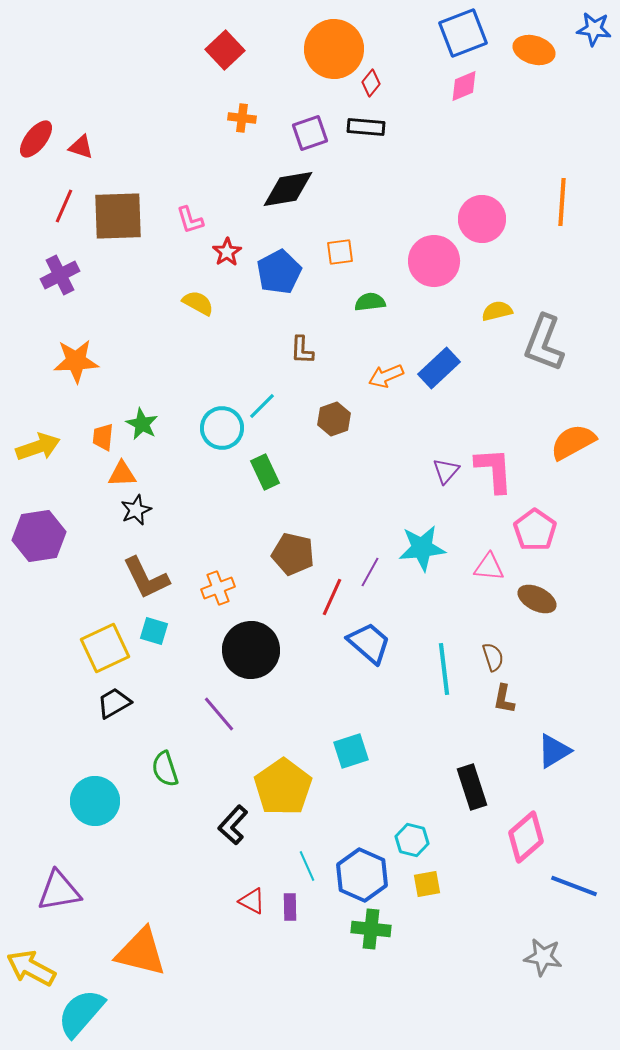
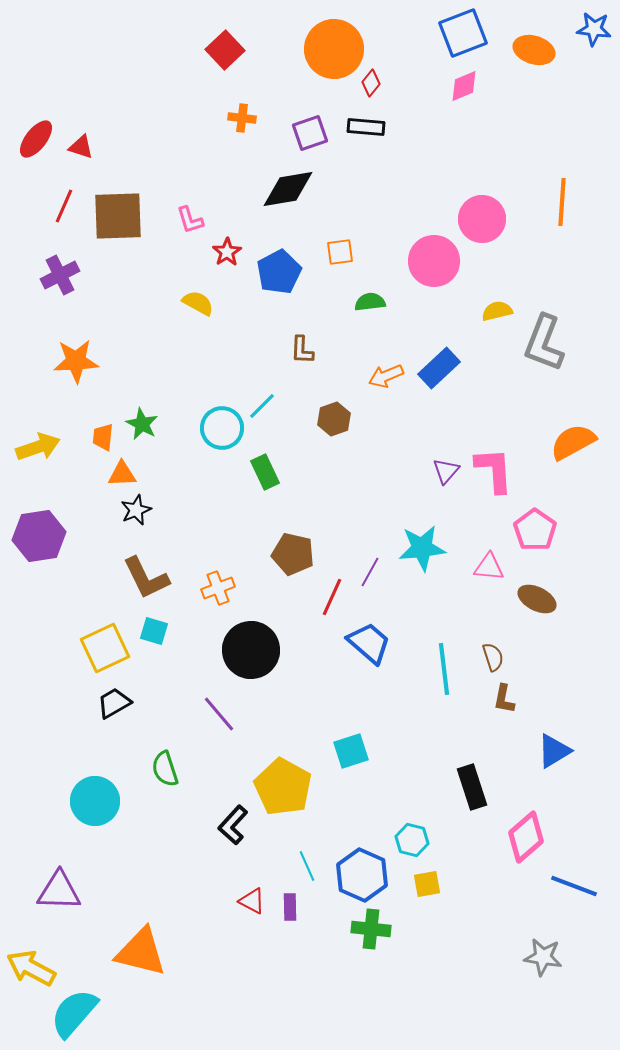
yellow pentagon at (283, 787): rotated 8 degrees counterclockwise
purple triangle at (59, 891): rotated 12 degrees clockwise
cyan semicircle at (81, 1013): moved 7 px left
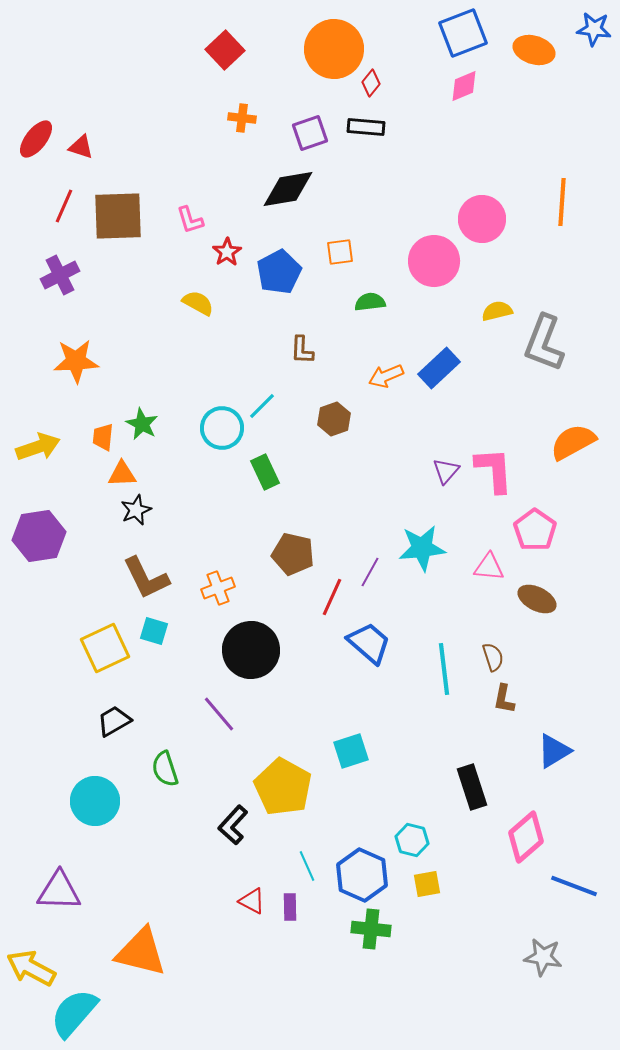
black trapezoid at (114, 703): moved 18 px down
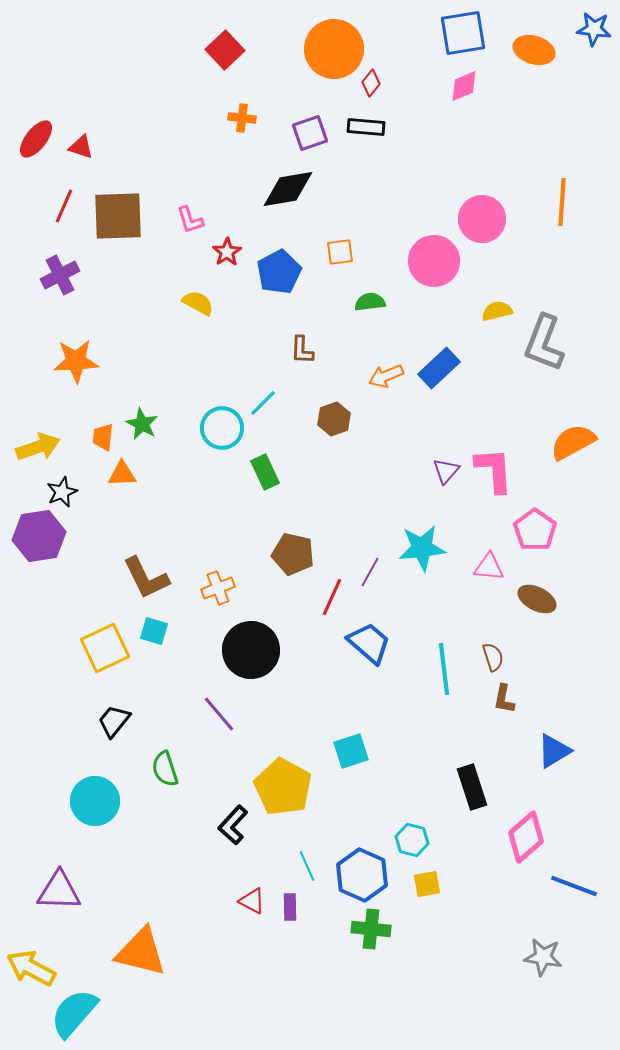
blue square at (463, 33): rotated 12 degrees clockwise
cyan line at (262, 406): moved 1 px right, 3 px up
black star at (136, 510): moved 74 px left, 18 px up
black trapezoid at (114, 721): rotated 21 degrees counterclockwise
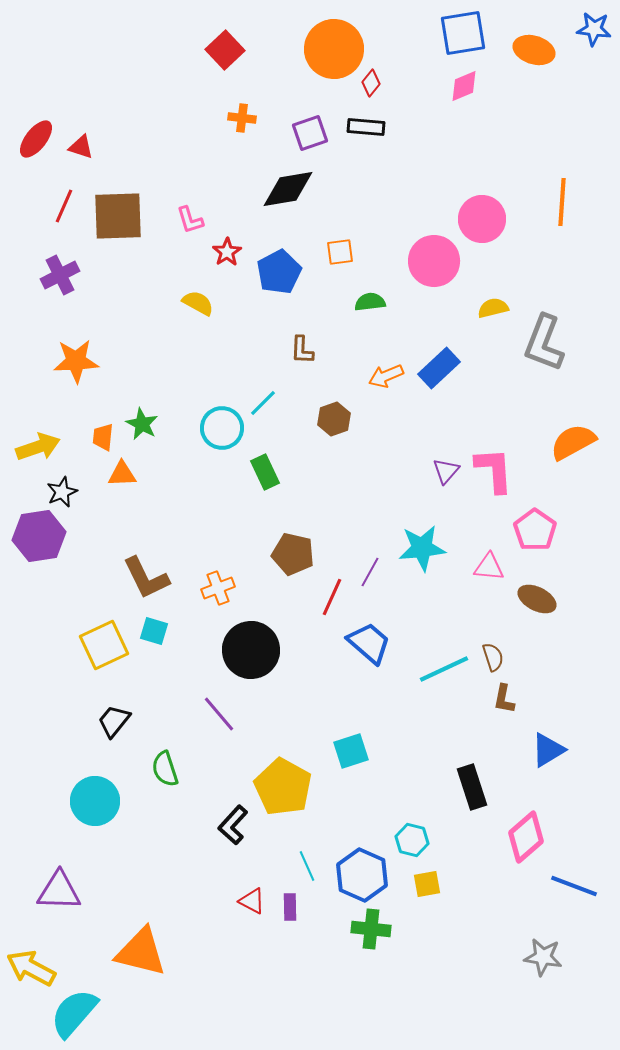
yellow semicircle at (497, 311): moved 4 px left, 3 px up
yellow square at (105, 648): moved 1 px left, 3 px up
cyan line at (444, 669): rotated 72 degrees clockwise
blue triangle at (554, 751): moved 6 px left, 1 px up
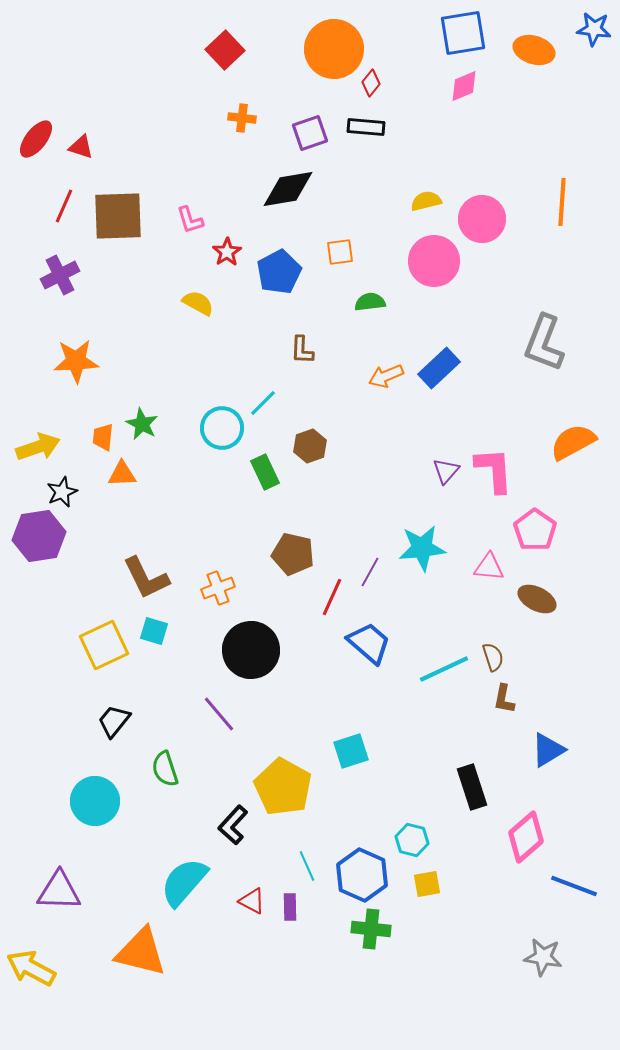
yellow semicircle at (493, 308): moved 67 px left, 107 px up
brown hexagon at (334, 419): moved 24 px left, 27 px down
cyan semicircle at (74, 1013): moved 110 px right, 131 px up
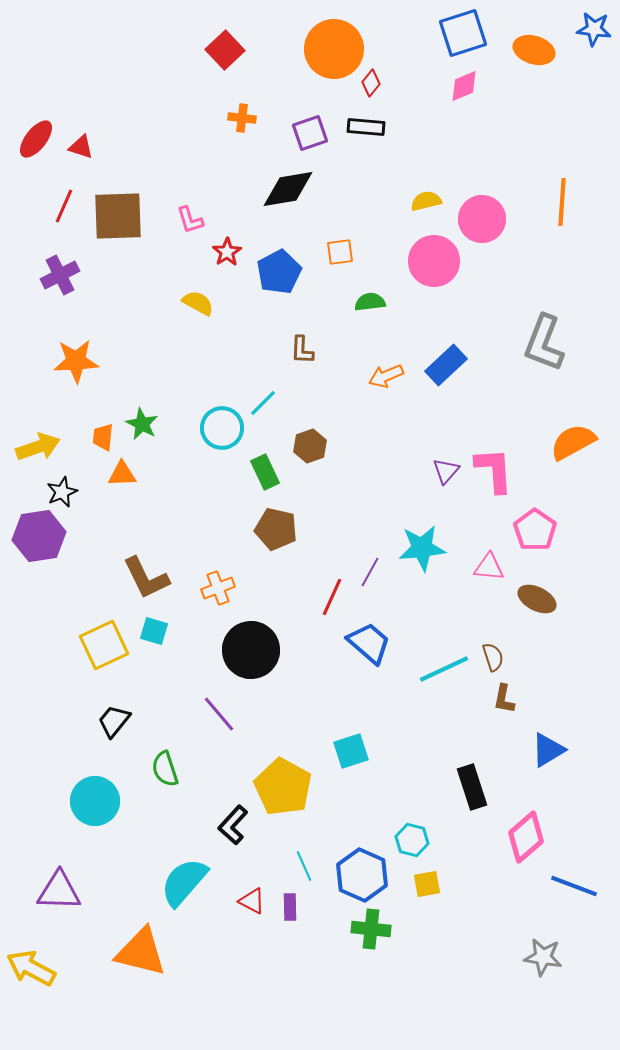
blue square at (463, 33): rotated 9 degrees counterclockwise
blue rectangle at (439, 368): moved 7 px right, 3 px up
brown pentagon at (293, 554): moved 17 px left, 25 px up
cyan line at (307, 866): moved 3 px left
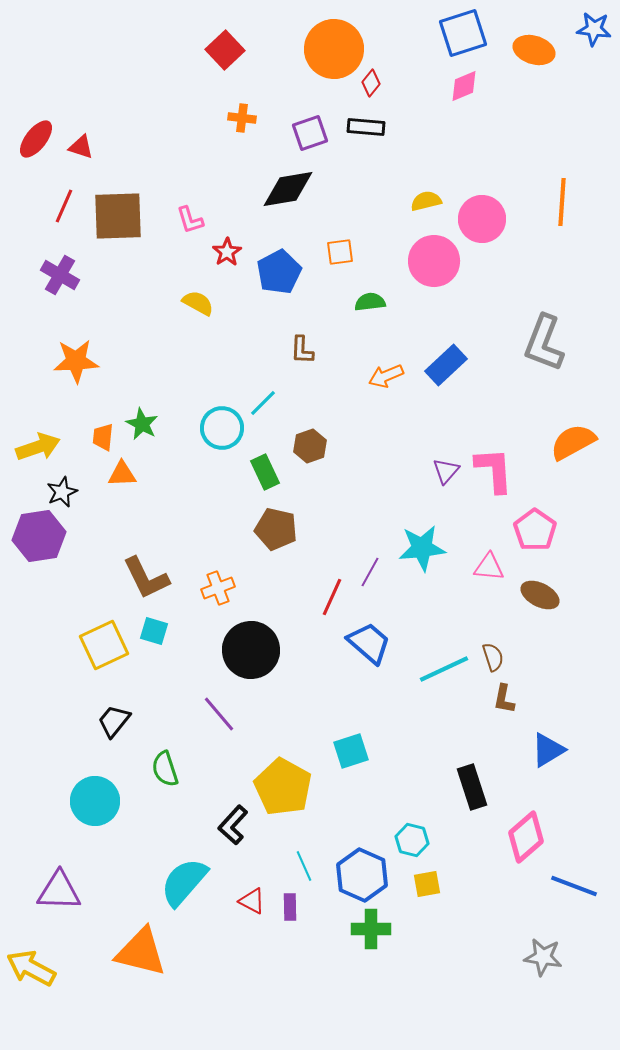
purple cross at (60, 275): rotated 33 degrees counterclockwise
brown ellipse at (537, 599): moved 3 px right, 4 px up
green cross at (371, 929): rotated 6 degrees counterclockwise
